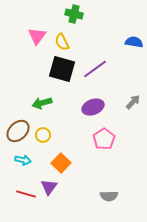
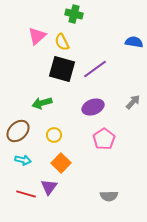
pink triangle: rotated 12 degrees clockwise
yellow circle: moved 11 px right
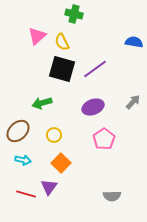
gray semicircle: moved 3 px right
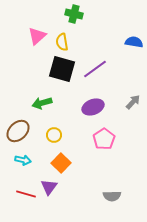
yellow semicircle: rotated 18 degrees clockwise
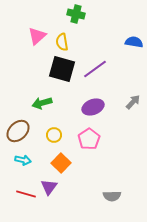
green cross: moved 2 px right
pink pentagon: moved 15 px left
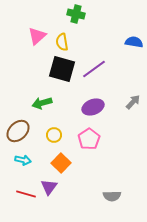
purple line: moved 1 px left
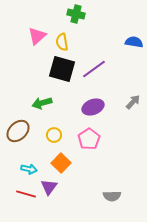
cyan arrow: moved 6 px right, 9 px down
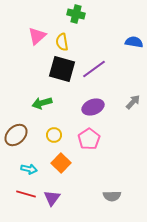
brown ellipse: moved 2 px left, 4 px down
purple triangle: moved 3 px right, 11 px down
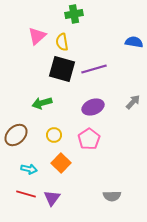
green cross: moved 2 px left; rotated 24 degrees counterclockwise
purple line: rotated 20 degrees clockwise
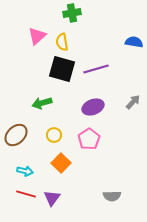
green cross: moved 2 px left, 1 px up
purple line: moved 2 px right
cyan arrow: moved 4 px left, 2 px down
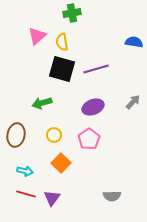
brown ellipse: rotated 35 degrees counterclockwise
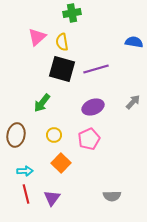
pink triangle: moved 1 px down
green arrow: rotated 36 degrees counterclockwise
pink pentagon: rotated 10 degrees clockwise
cyan arrow: rotated 14 degrees counterclockwise
red line: rotated 60 degrees clockwise
